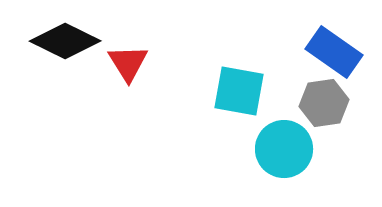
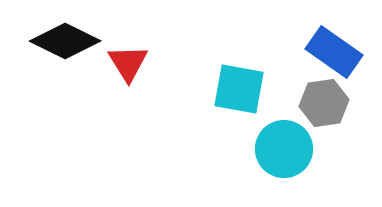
cyan square: moved 2 px up
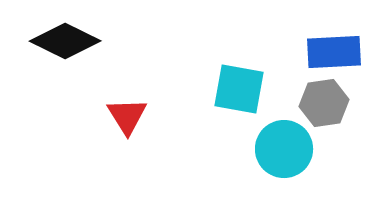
blue rectangle: rotated 38 degrees counterclockwise
red triangle: moved 1 px left, 53 px down
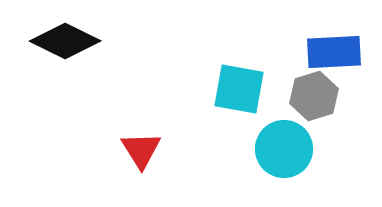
gray hexagon: moved 10 px left, 7 px up; rotated 9 degrees counterclockwise
red triangle: moved 14 px right, 34 px down
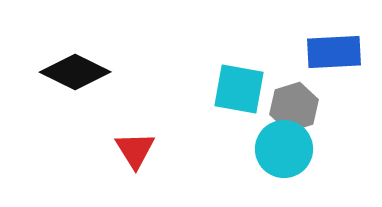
black diamond: moved 10 px right, 31 px down
gray hexagon: moved 20 px left, 11 px down
red triangle: moved 6 px left
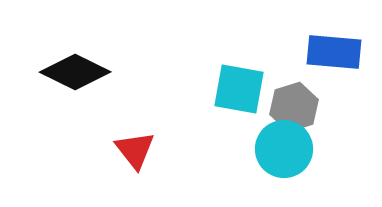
blue rectangle: rotated 8 degrees clockwise
red triangle: rotated 6 degrees counterclockwise
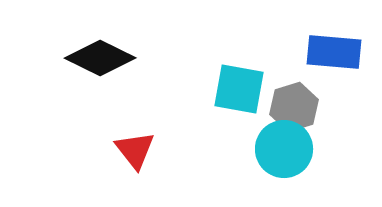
black diamond: moved 25 px right, 14 px up
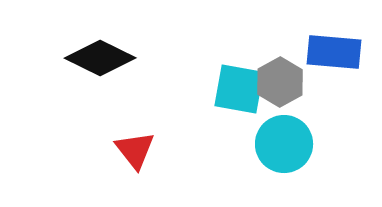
gray hexagon: moved 14 px left, 25 px up; rotated 12 degrees counterclockwise
cyan circle: moved 5 px up
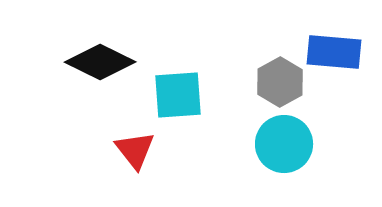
black diamond: moved 4 px down
cyan square: moved 61 px left, 6 px down; rotated 14 degrees counterclockwise
